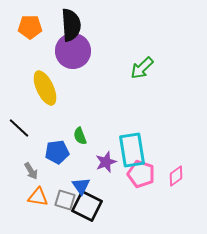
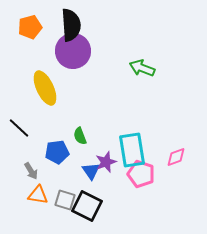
orange pentagon: rotated 15 degrees counterclockwise
green arrow: rotated 65 degrees clockwise
pink diamond: moved 19 px up; rotated 15 degrees clockwise
blue triangle: moved 10 px right, 15 px up
orange triangle: moved 2 px up
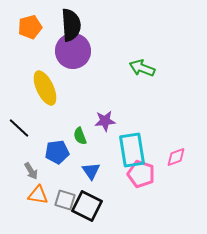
purple star: moved 1 px left, 41 px up; rotated 15 degrees clockwise
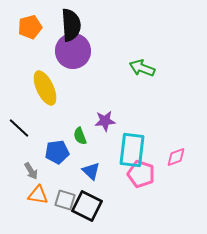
cyan rectangle: rotated 16 degrees clockwise
blue triangle: rotated 12 degrees counterclockwise
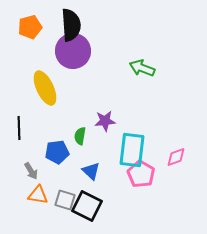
black line: rotated 45 degrees clockwise
green semicircle: rotated 30 degrees clockwise
pink pentagon: rotated 12 degrees clockwise
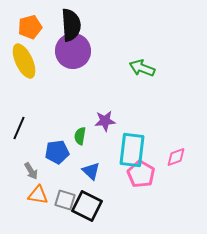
yellow ellipse: moved 21 px left, 27 px up
black line: rotated 25 degrees clockwise
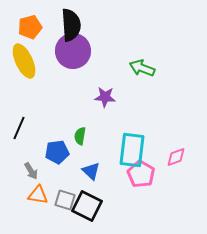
purple star: moved 24 px up; rotated 10 degrees clockwise
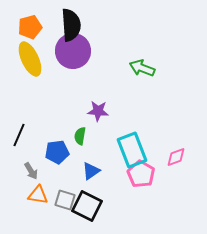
yellow ellipse: moved 6 px right, 2 px up
purple star: moved 7 px left, 14 px down
black line: moved 7 px down
cyan rectangle: rotated 28 degrees counterclockwise
blue triangle: rotated 42 degrees clockwise
